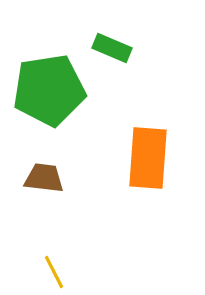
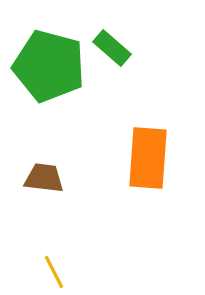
green rectangle: rotated 18 degrees clockwise
green pentagon: moved 24 px up; rotated 24 degrees clockwise
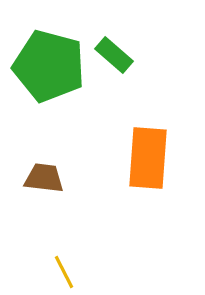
green rectangle: moved 2 px right, 7 px down
yellow line: moved 10 px right
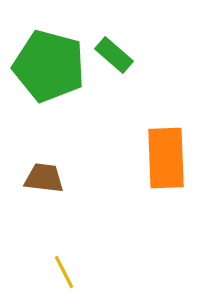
orange rectangle: moved 18 px right; rotated 6 degrees counterclockwise
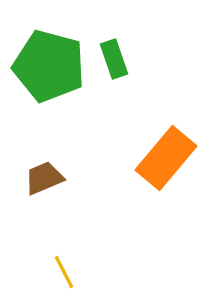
green rectangle: moved 4 px down; rotated 30 degrees clockwise
orange rectangle: rotated 42 degrees clockwise
brown trapezoid: rotated 30 degrees counterclockwise
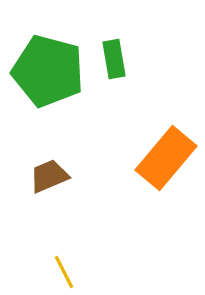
green rectangle: rotated 9 degrees clockwise
green pentagon: moved 1 px left, 5 px down
brown trapezoid: moved 5 px right, 2 px up
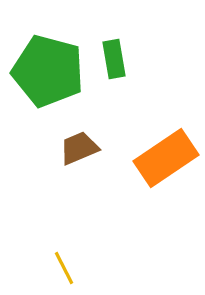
orange rectangle: rotated 16 degrees clockwise
brown trapezoid: moved 30 px right, 28 px up
yellow line: moved 4 px up
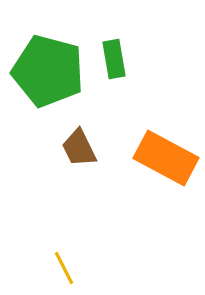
brown trapezoid: rotated 93 degrees counterclockwise
orange rectangle: rotated 62 degrees clockwise
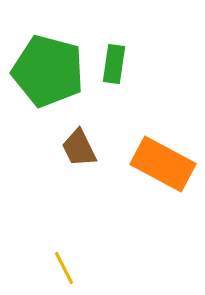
green rectangle: moved 5 px down; rotated 18 degrees clockwise
orange rectangle: moved 3 px left, 6 px down
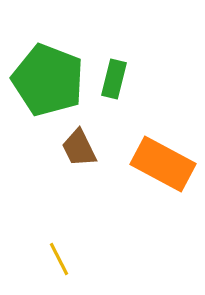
green rectangle: moved 15 px down; rotated 6 degrees clockwise
green pentagon: moved 9 px down; rotated 6 degrees clockwise
yellow line: moved 5 px left, 9 px up
